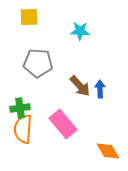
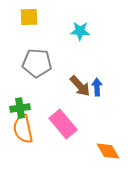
gray pentagon: moved 1 px left
blue arrow: moved 3 px left, 2 px up
orange semicircle: rotated 16 degrees counterclockwise
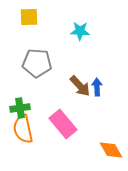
orange diamond: moved 3 px right, 1 px up
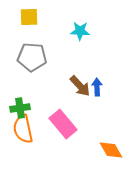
gray pentagon: moved 5 px left, 6 px up
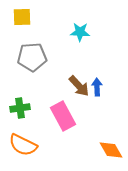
yellow square: moved 7 px left
cyan star: moved 1 px down
gray pentagon: rotated 8 degrees counterclockwise
brown arrow: moved 1 px left
pink rectangle: moved 8 px up; rotated 12 degrees clockwise
orange semicircle: moved 16 px down; rotated 52 degrees counterclockwise
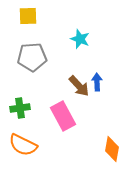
yellow square: moved 6 px right, 1 px up
cyan star: moved 7 px down; rotated 18 degrees clockwise
blue arrow: moved 5 px up
orange diamond: moved 1 px right, 1 px up; rotated 40 degrees clockwise
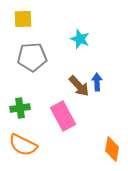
yellow square: moved 5 px left, 3 px down
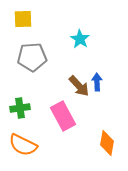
cyan star: rotated 12 degrees clockwise
orange diamond: moved 5 px left, 6 px up
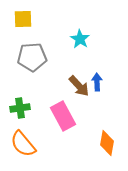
orange semicircle: moved 1 px up; rotated 24 degrees clockwise
